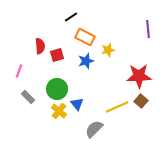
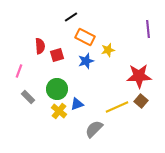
blue triangle: rotated 48 degrees clockwise
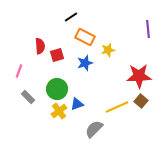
blue star: moved 1 px left, 2 px down
yellow cross: rotated 14 degrees clockwise
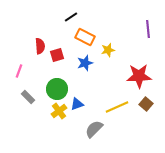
brown square: moved 5 px right, 3 px down
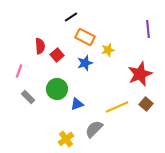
red square: rotated 24 degrees counterclockwise
red star: moved 1 px right, 2 px up; rotated 20 degrees counterclockwise
yellow cross: moved 7 px right, 28 px down
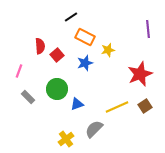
brown square: moved 1 px left, 2 px down; rotated 16 degrees clockwise
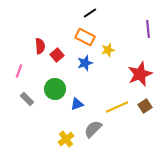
black line: moved 19 px right, 4 px up
green circle: moved 2 px left
gray rectangle: moved 1 px left, 2 px down
gray semicircle: moved 1 px left
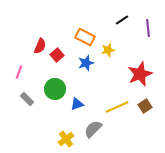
black line: moved 32 px right, 7 px down
purple line: moved 1 px up
red semicircle: rotated 28 degrees clockwise
blue star: moved 1 px right
pink line: moved 1 px down
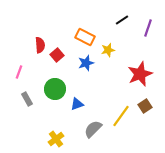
purple line: rotated 24 degrees clockwise
red semicircle: moved 1 px up; rotated 28 degrees counterclockwise
gray rectangle: rotated 16 degrees clockwise
yellow line: moved 4 px right, 9 px down; rotated 30 degrees counterclockwise
yellow cross: moved 10 px left
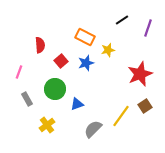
red square: moved 4 px right, 6 px down
yellow cross: moved 9 px left, 14 px up
